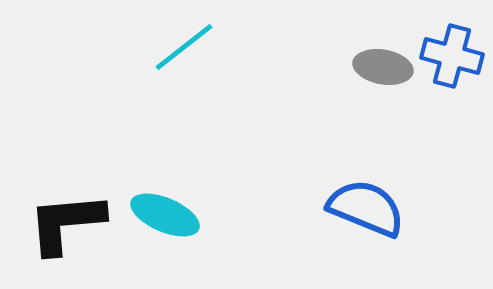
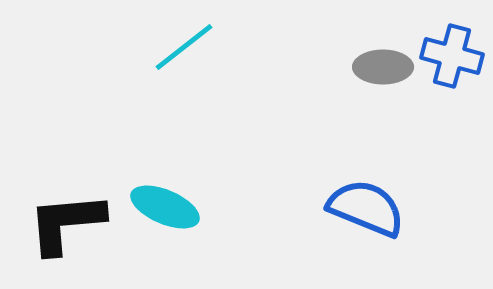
gray ellipse: rotated 10 degrees counterclockwise
cyan ellipse: moved 8 px up
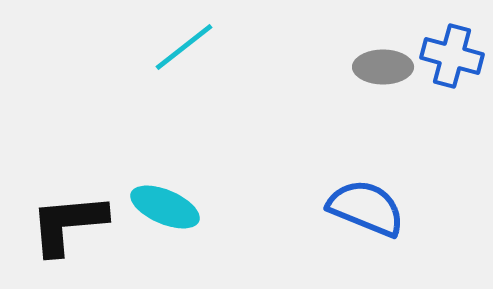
black L-shape: moved 2 px right, 1 px down
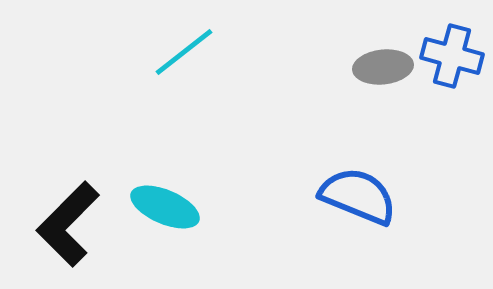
cyan line: moved 5 px down
gray ellipse: rotated 6 degrees counterclockwise
blue semicircle: moved 8 px left, 12 px up
black L-shape: rotated 40 degrees counterclockwise
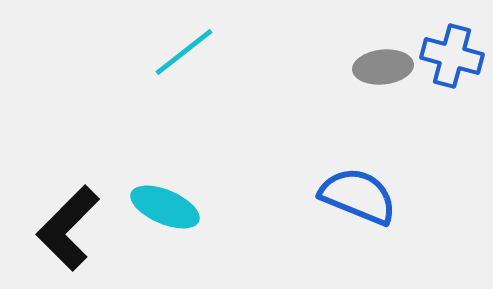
black L-shape: moved 4 px down
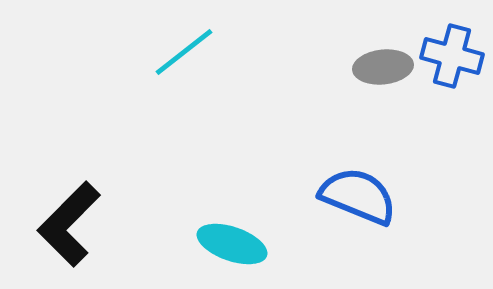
cyan ellipse: moved 67 px right, 37 px down; rotated 4 degrees counterclockwise
black L-shape: moved 1 px right, 4 px up
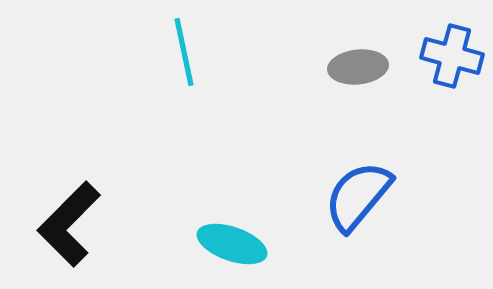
cyan line: rotated 64 degrees counterclockwise
gray ellipse: moved 25 px left
blue semicircle: rotated 72 degrees counterclockwise
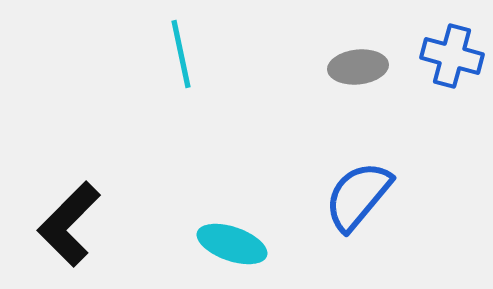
cyan line: moved 3 px left, 2 px down
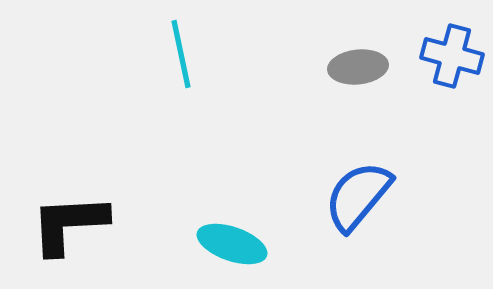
black L-shape: rotated 42 degrees clockwise
